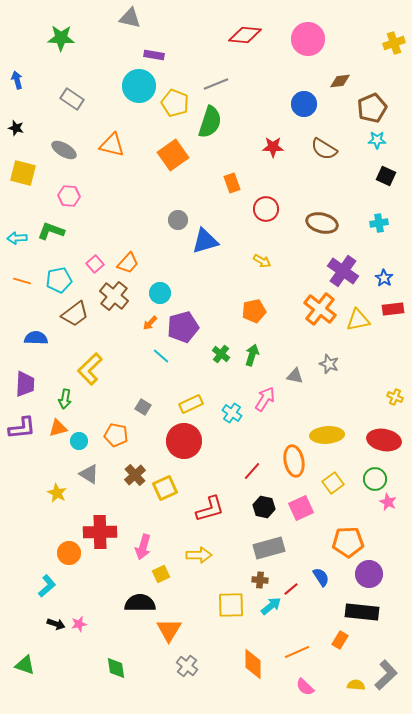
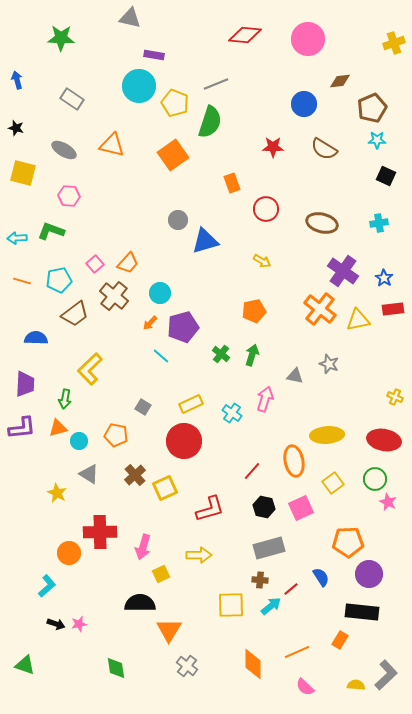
pink arrow at (265, 399): rotated 15 degrees counterclockwise
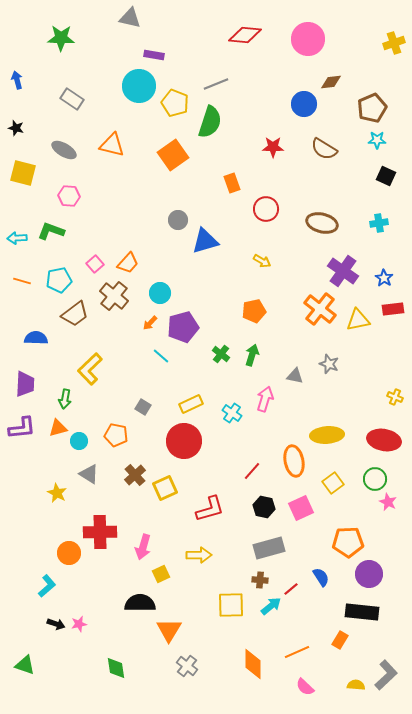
brown diamond at (340, 81): moved 9 px left, 1 px down
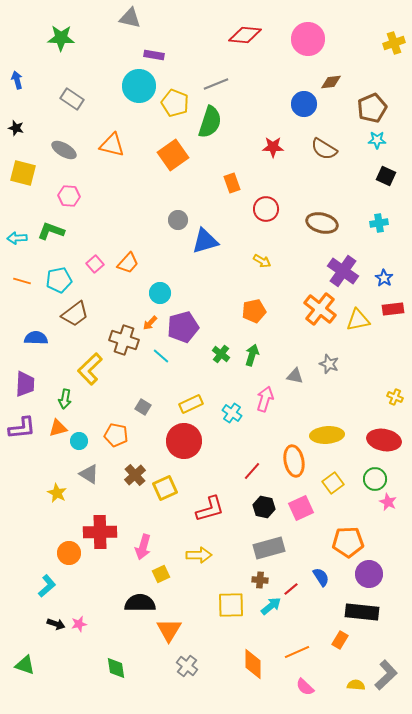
brown cross at (114, 296): moved 10 px right, 44 px down; rotated 20 degrees counterclockwise
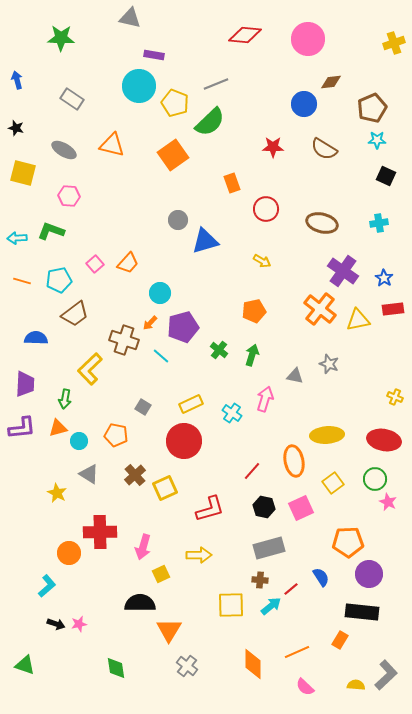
green semicircle at (210, 122): rotated 28 degrees clockwise
green cross at (221, 354): moved 2 px left, 4 px up
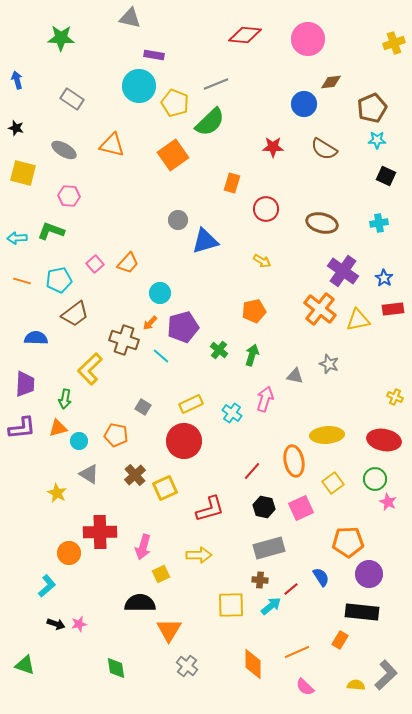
orange rectangle at (232, 183): rotated 36 degrees clockwise
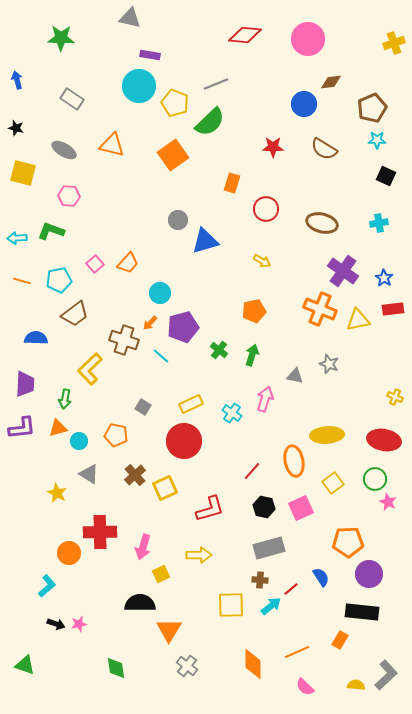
purple rectangle at (154, 55): moved 4 px left
orange cross at (320, 309): rotated 16 degrees counterclockwise
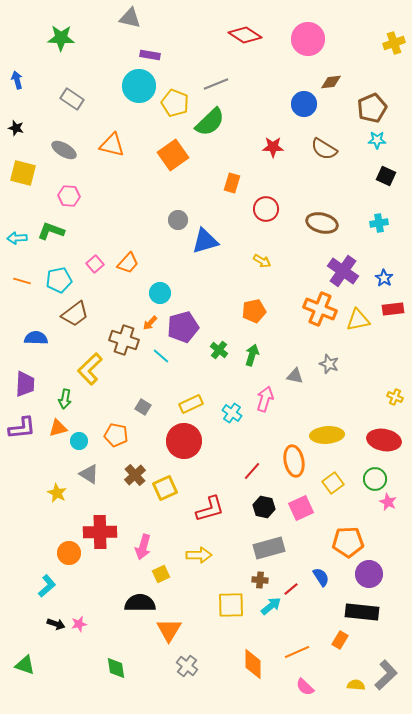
red diamond at (245, 35): rotated 28 degrees clockwise
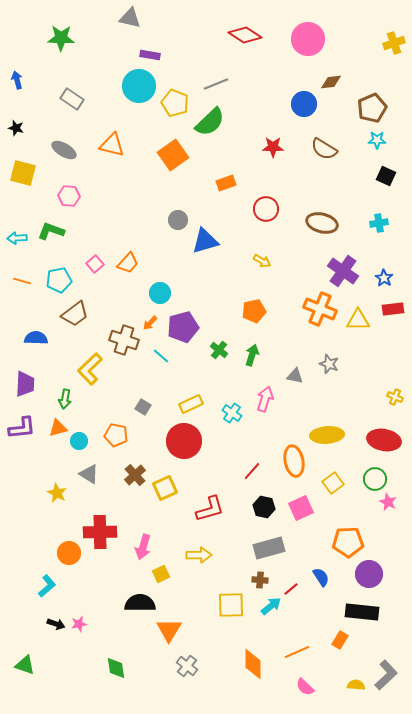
orange rectangle at (232, 183): moved 6 px left; rotated 54 degrees clockwise
yellow triangle at (358, 320): rotated 10 degrees clockwise
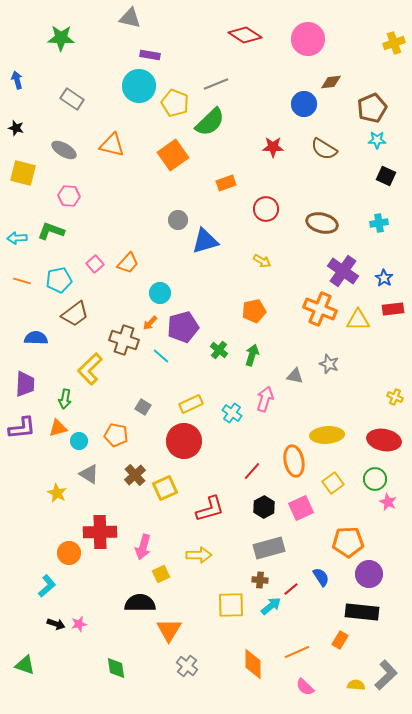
black hexagon at (264, 507): rotated 20 degrees clockwise
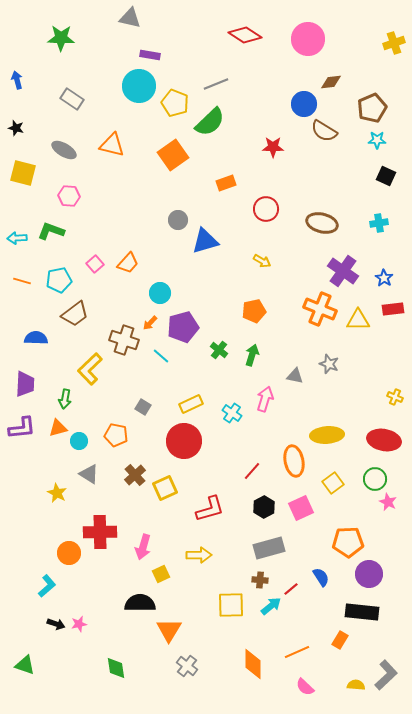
brown semicircle at (324, 149): moved 18 px up
